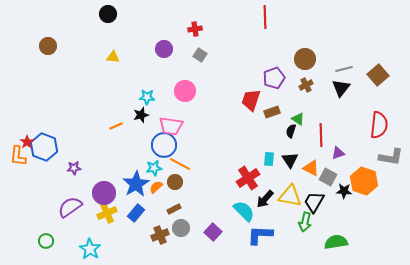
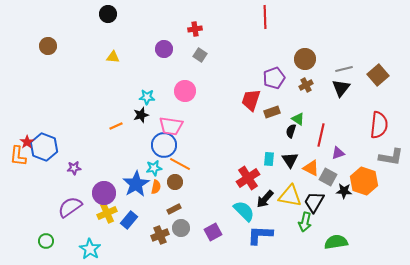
red line at (321, 135): rotated 15 degrees clockwise
orange semicircle at (156, 187): rotated 144 degrees clockwise
blue rectangle at (136, 213): moved 7 px left, 7 px down
purple square at (213, 232): rotated 18 degrees clockwise
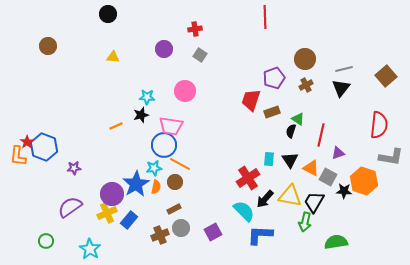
brown square at (378, 75): moved 8 px right, 1 px down
purple circle at (104, 193): moved 8 px right, 1 px down
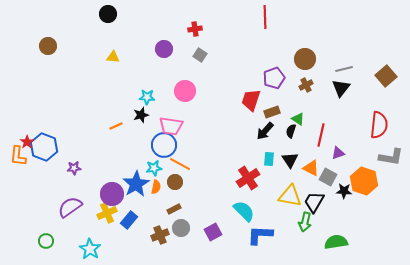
black arrow at (265, 199): moved 68 px up
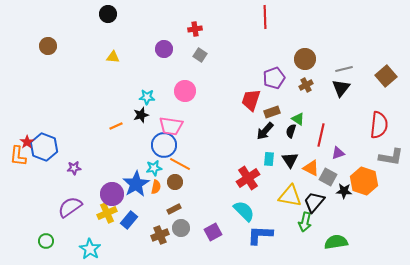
black trapezoid at (314, 202): rotated 10 degrees clockwise
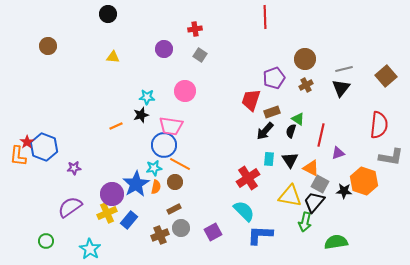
gray square at (328, 177): moved 8 px left, 7 px down
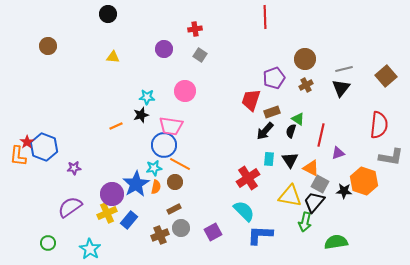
green circle at (46, 241): moved 2 px right, 2 px down
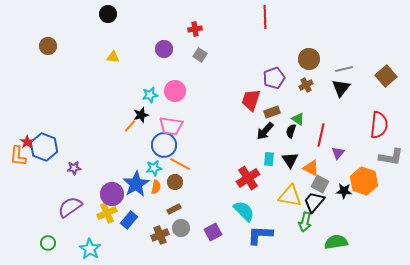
brown circle at (305, 59): moved 4 px right
pink circle at (185, 91): moved 10 px left
cyan star at (147, 97): moved 3 px right, 2 px up; rotated 14 degrees counterclockwise
orange line at (116, 126): moved 14 px right; rotated 24 degrees counterclockwise
purple triangle at (338, 153): rotated 32 degrees counterclockwise
